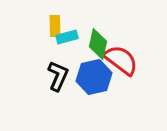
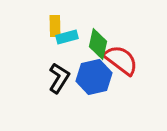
black L-shape: moved 1 px right, 2 px down; rotated 8 degrees clockwise
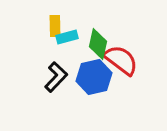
black L-shape: moved 3 px left, 1 px up; rotated 12 degrees clockwise
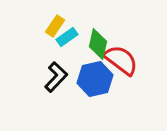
yellow rectangle: rotated 35 degrees clockwise
cyan rectangle: rotated 20 degrees counterclockwise
blue hexagon: moved 1 px right, 2 px down
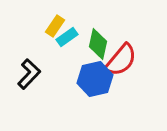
red semicircle: rotated 93 degrees clockwise
black L-shape: moved 27 px left, 3 px up
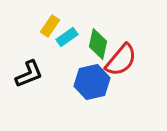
yellow rectangle: moved 5 px left
black L-shape: rotated 24 degrees clockwise
blue hexagon: moved 3 px left, 3 px down
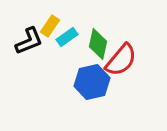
black L-shape: moved 33 px up
